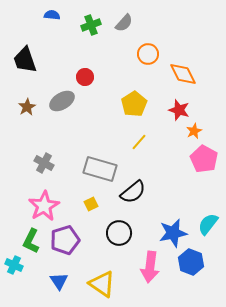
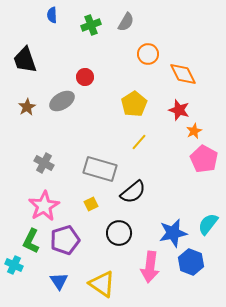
blue semicircle: rotated 98 degrees counterclockwise
gray semicircle: moved 2 px right, 1 px up; rotated 12 degrees counterclockwise
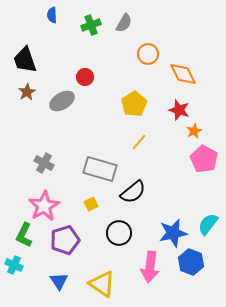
gray semicircle: moved 2 px left, 1 px down
brown star: moved 15 px up
green L-shape: moved 7 px left, 6 px up
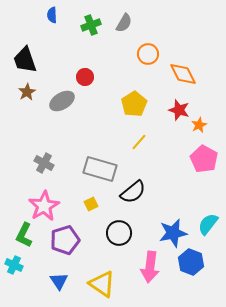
orange star: moved 5 px right, 6 px up
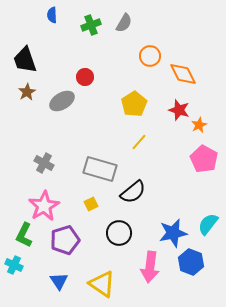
orange circle: moved 2 px right, 2 px down
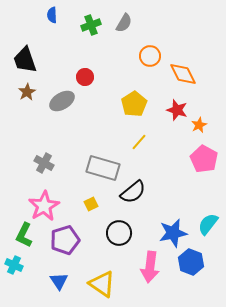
red star: moved 2 px left
gray rectangle: moved 3 px right, 1 px up
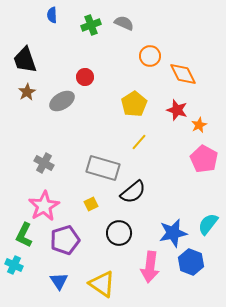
gray semicircle: rotated 96 degrees counterclockwise
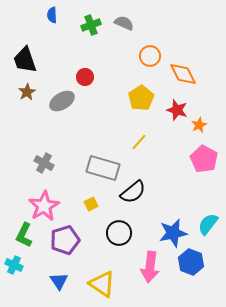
yellow pentagon: moved 7 px right, 6 px up
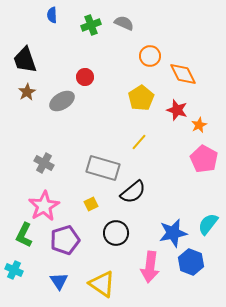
black circle: moved 3 px left
cyan cross: moved 5 px down
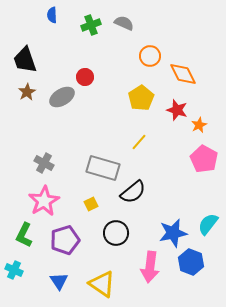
gray ellipse: moved 4 px up
pink star: moved 5 px up
